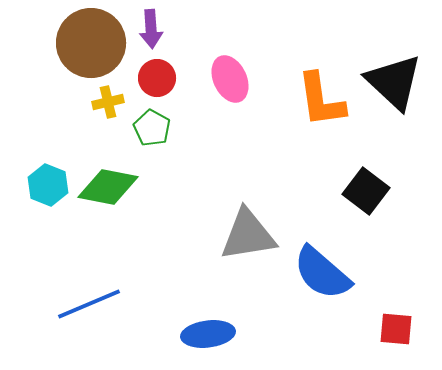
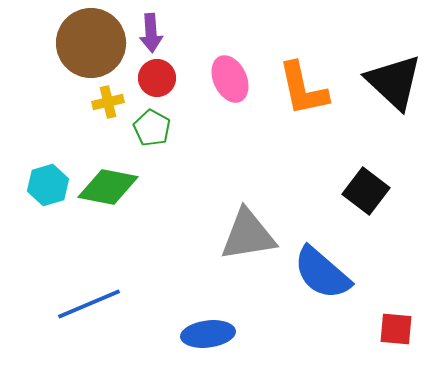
purple arrow: moved 4 px down
orange L-shape: moved 18 px left, 11 px up; rotated 4 degrees counterclockwise
cyan hexagon: rotated 21 degrees clockwise
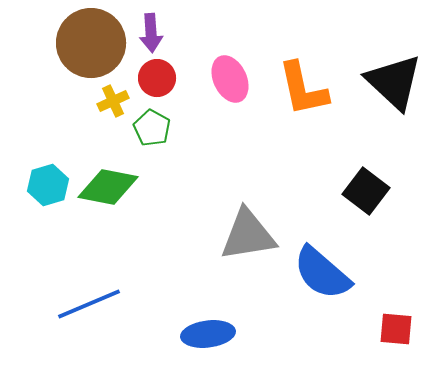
yellow cross: moved 5 px right, 1 px up; rotated 12 degrees counterclockwise
